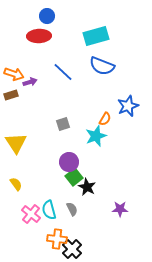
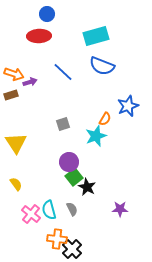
blue circle: moved 2 px up
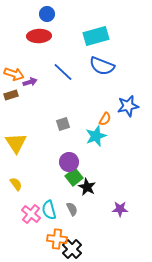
blue star: rotated 10 degrees clockwise
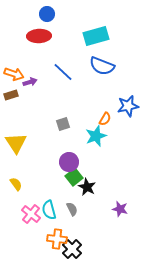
purple star: rotated 14 degrees clockwise
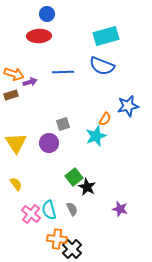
cyan rectangle: moved 10 px right
blue line: rotated 45 degrees counterclockwise
purple circle: moved 20 px left, 19 px up
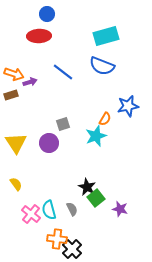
blue line: rotated 40 degrees clockwise
green square: moved 22 px right, 21 px down
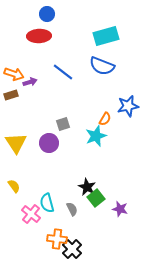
yellow semicircle: moved 2 px left, 2 px down
cyan semicircle: moved 2 px left, 7 px up
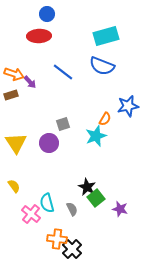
purple arrow: rotated 64 degrees clockwise
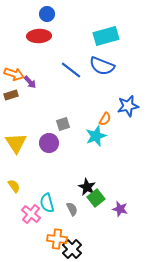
blue line: moved 8 px right, 2 px up
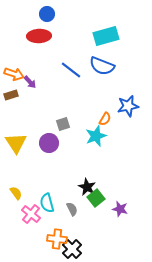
yellow semicircle: moved 2 px right, 7 px down
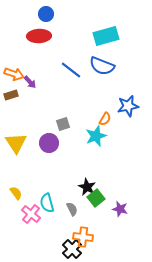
blue circle: moved 1 px left
orange cross: moved 26 px right, 2 px up
